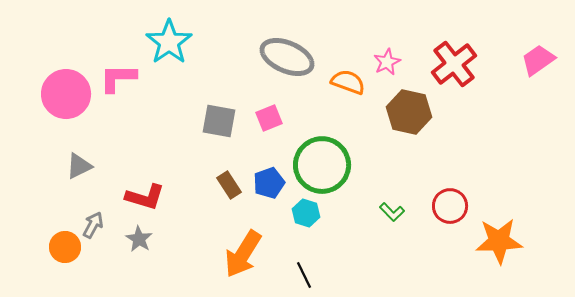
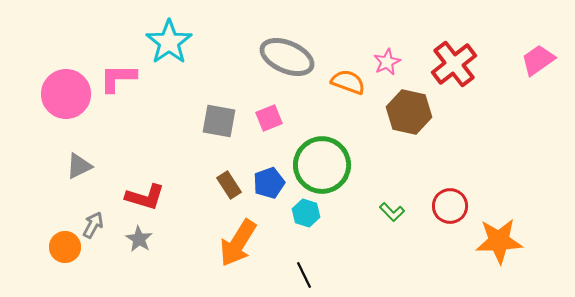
orange arrow: moved 5 px left, 11 px up
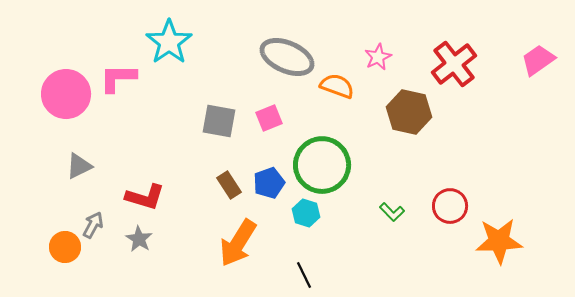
pink star: moved 9 px left, 5 px up
orange semicircle: moved 11 px left, 4 px down
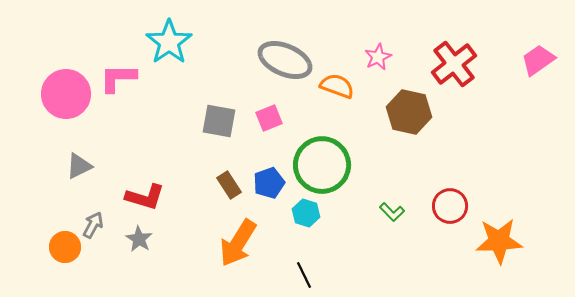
gray ellipse: moved 2 px left, 3 px down
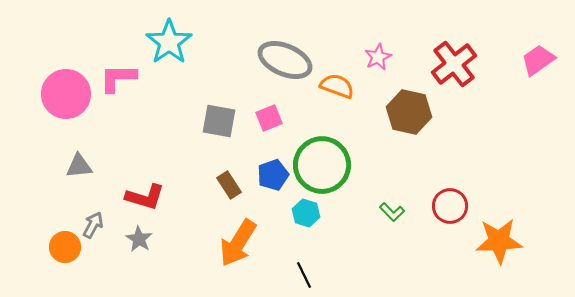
gray triangle: rotated 20 degrees clockwise
blue pentagon: moved 4 px right, 8 px up
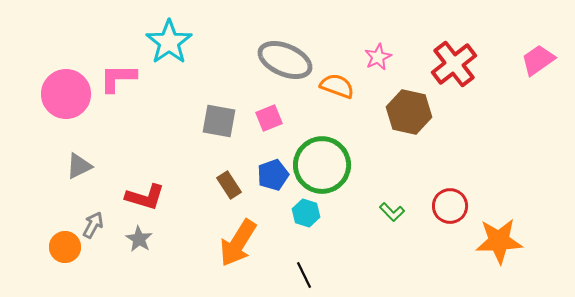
gray triangle: rotated 20 degrees counterclockwise
